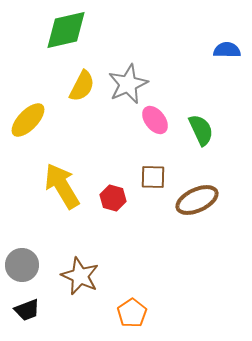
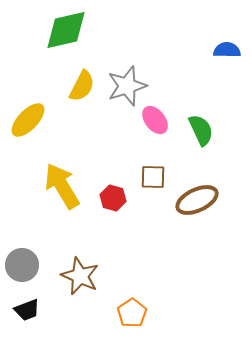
gray star: moved 1 px left, 2 px down; rotated 6 degrees clockwise
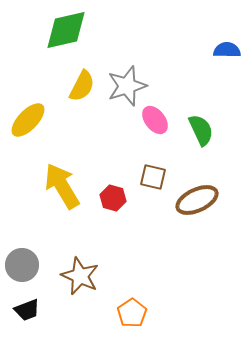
brown square: rotated 12 degrees clockwise
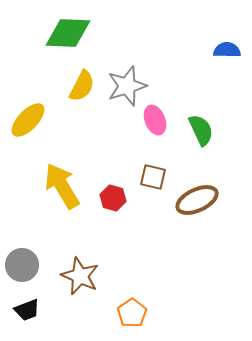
green diamond: moved 2 px right, 3 px down; rotated 15 degrees clockwise
pink ellipse: rotated 16 degrees clockwise
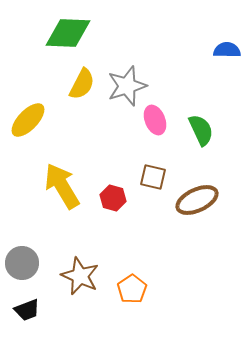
yellow semicircle: moved 2 px up
gray circle: moved 2 px up
orange pentagon: moved 24 px up
